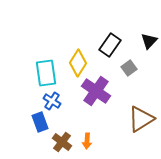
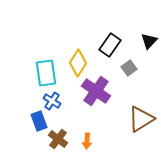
blue rectangle: moved 1 px left, 1 px up
brown cross: moved 4 px left, 3 px up
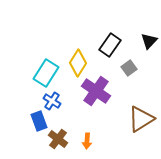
cyan rectangle: rotated 40 degrees clockwise
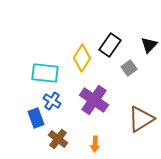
black triangle: moved 4 px down
yellow diamond: moved 4 px right, 5 px up
cyan rectangle: moved 1 px left; rotated 64 degrees clockwise
purple cross: moved 2 px left, 9 px down
blue rectangle: moved 3 px left, 3 px up
orange arrow: moved 8 px right, 3 px down
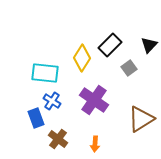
black rectangle: rotated 10 degrees clockwise
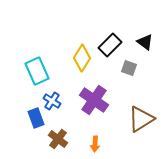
black triangle: moved 4 px left, 3 px up; rotated 36 degrees counterclockwise
gray square: rotated 35 degrees counterclockwise
cyan rectangle: moved 8 px left, 2 px up; rotated 60 degrees clockwise
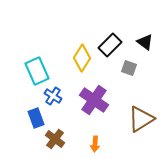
blue cross: moved 1 px right, 5 px up
brown cross: moved 3 px left
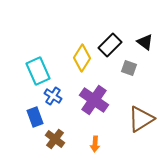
cyan rectangle: moved 1 px right
blue rectangle: moved 1 px left, 1 px up
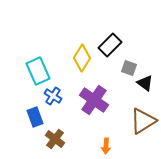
black triangle: moved 41 px down
brown triangle: moved 2 px right, 2 px down
orange arrow: moved 11 px right, 2 px down
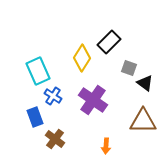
black rectangle: moved 1 px left, 3 px up
purple cross: moved 1 px left
brown triangle: rotated 32 degrees clockwise
